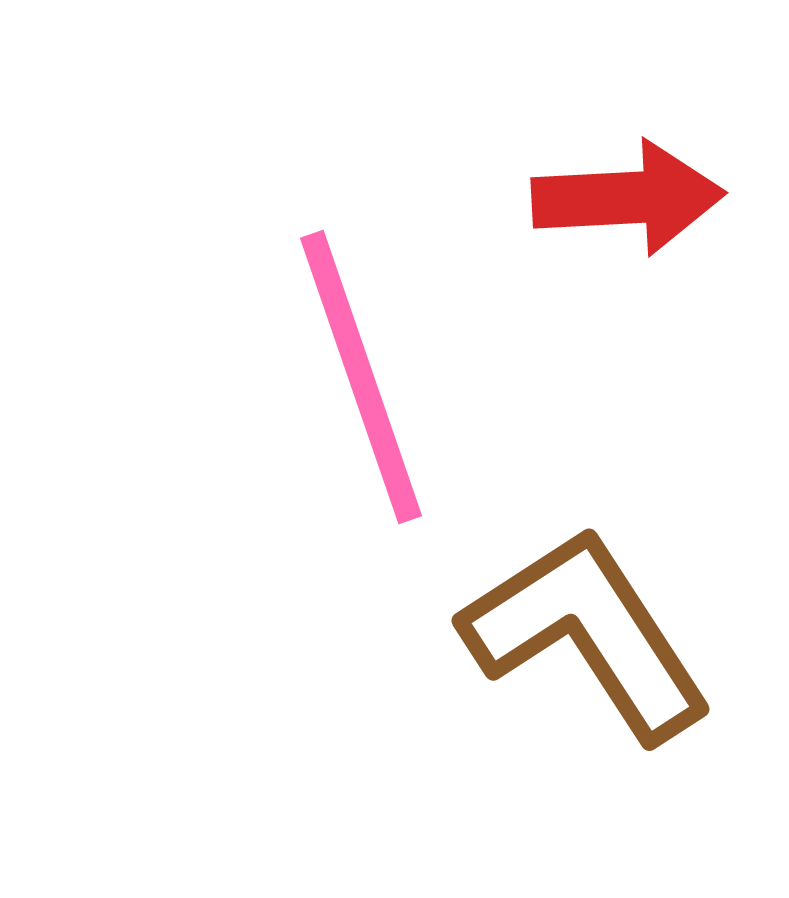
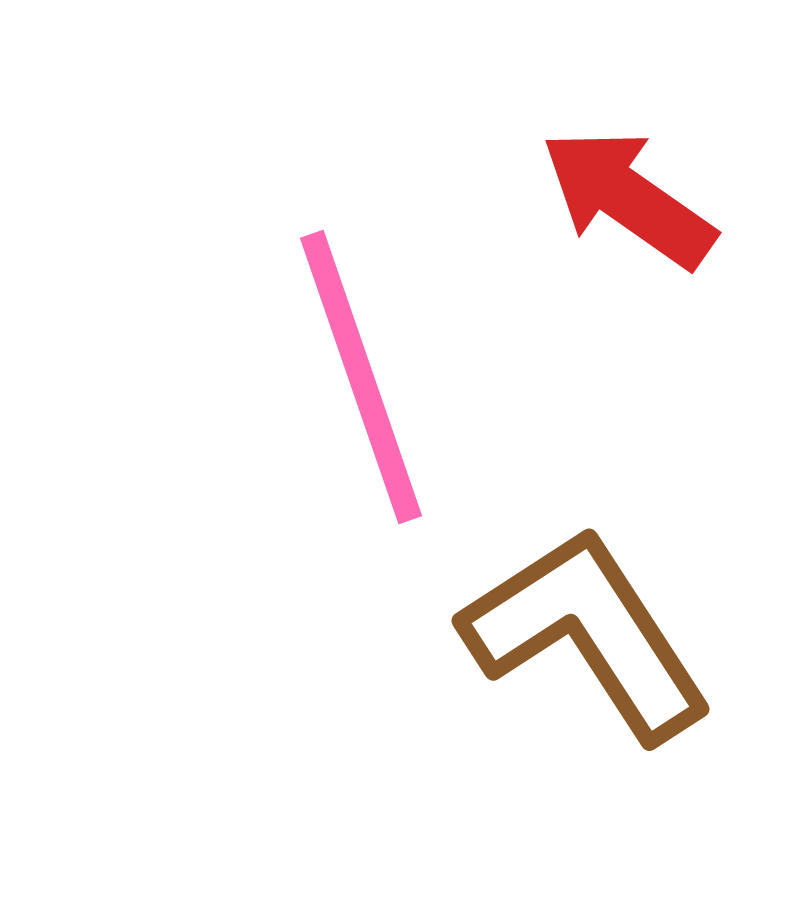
red arrow: rotated 142 degrees counterclockwise
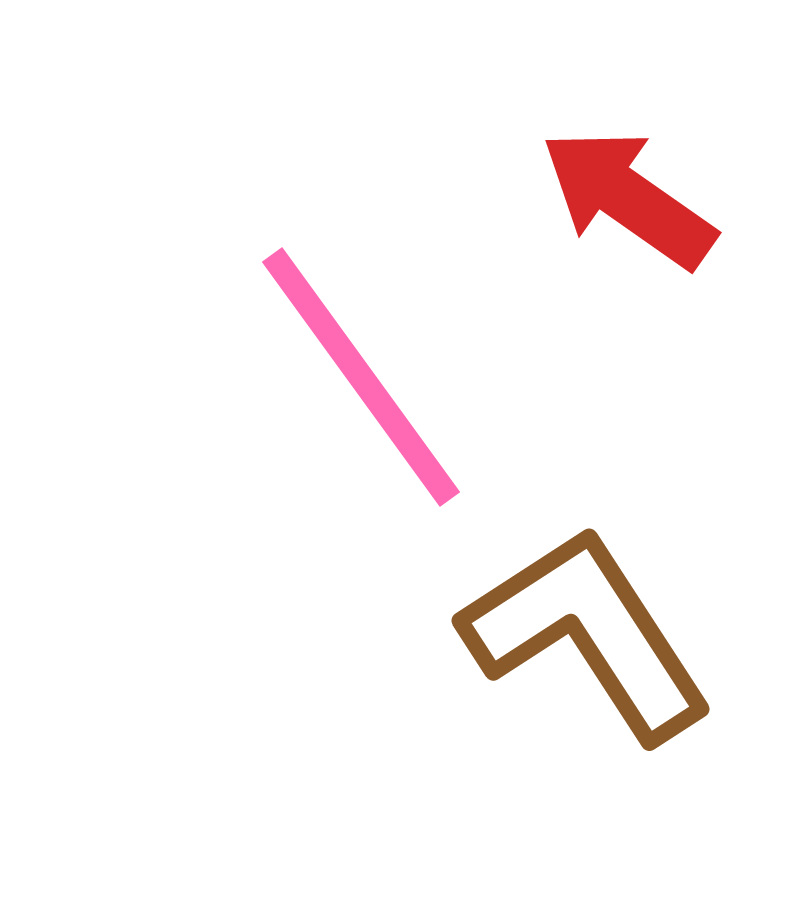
pink line: rotated 17 degrees counterclockwise
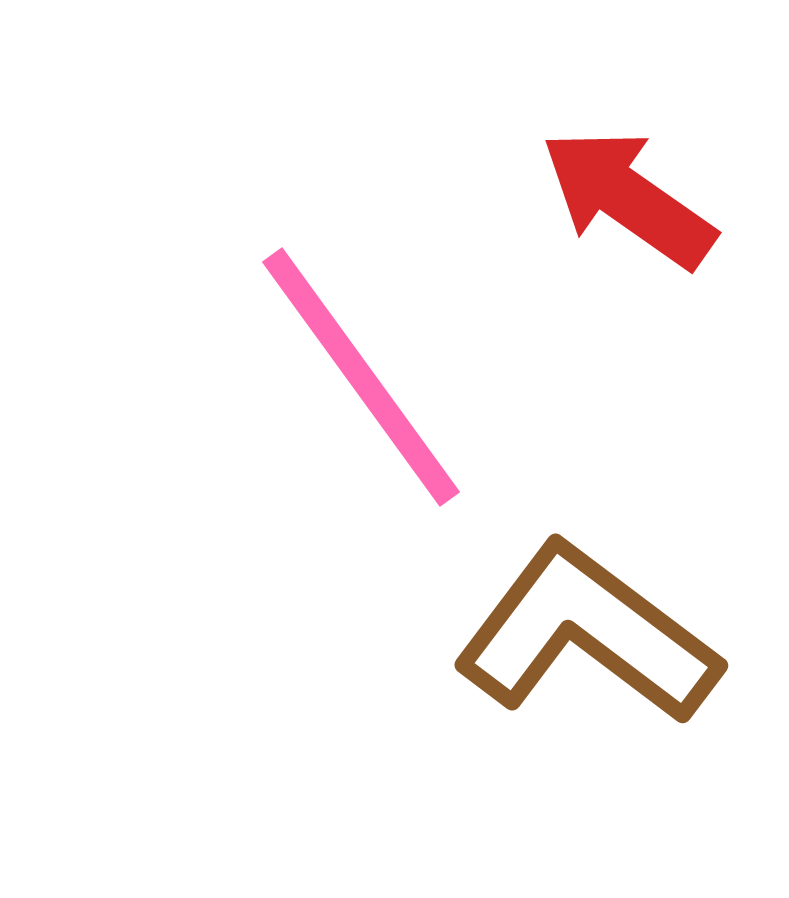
brown L-shape: rotated 20 degrees counterclockwise
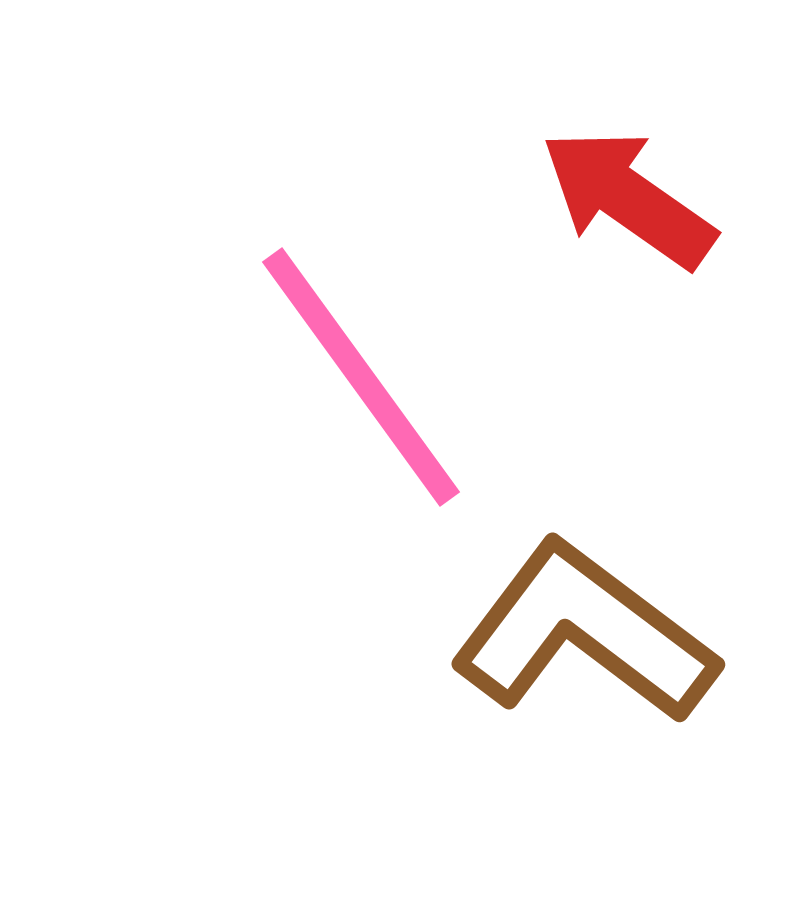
brown L-shape: moved 3 px left, 1 px up
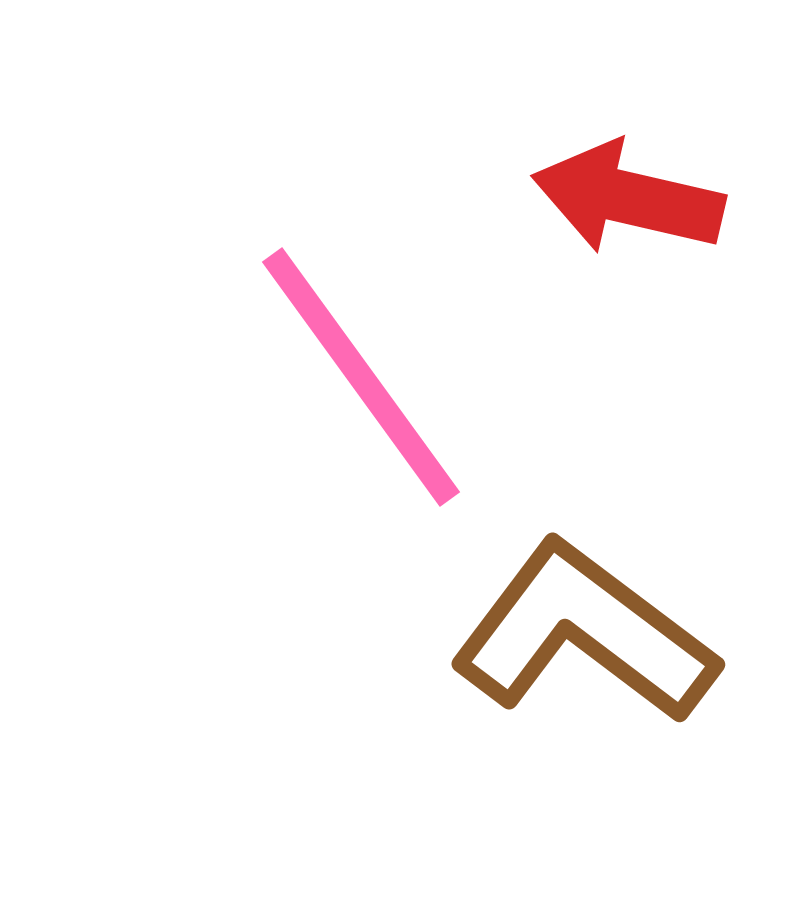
red arrow: rotated 22 degrees counterclockwise
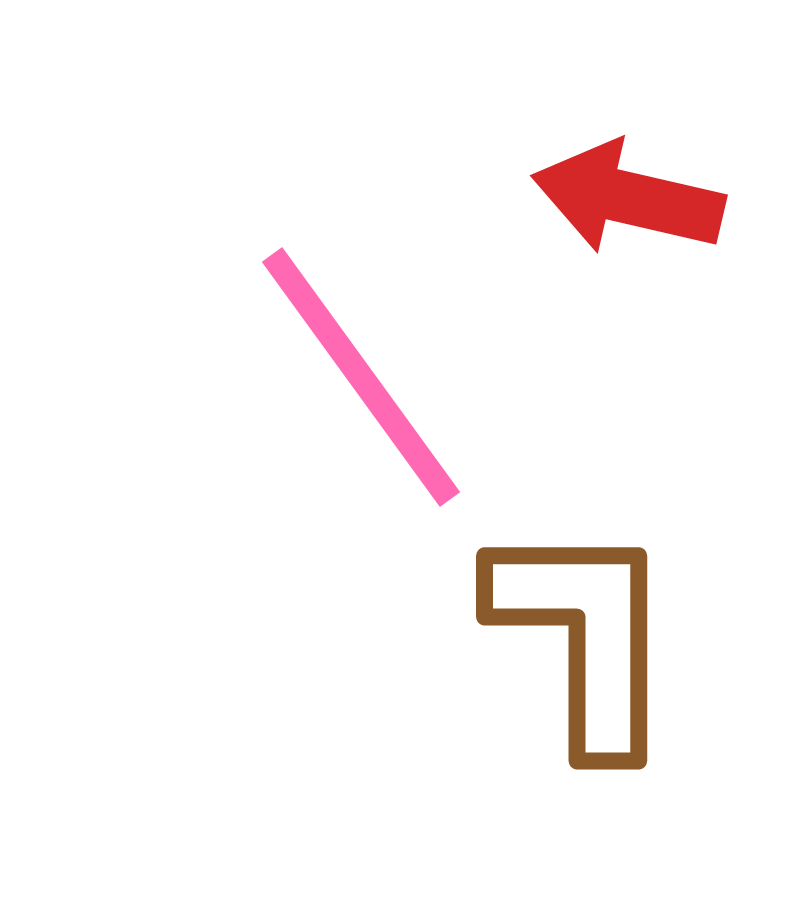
brown L-shape: moved 3 px down; rotated 53 degrees clockwise
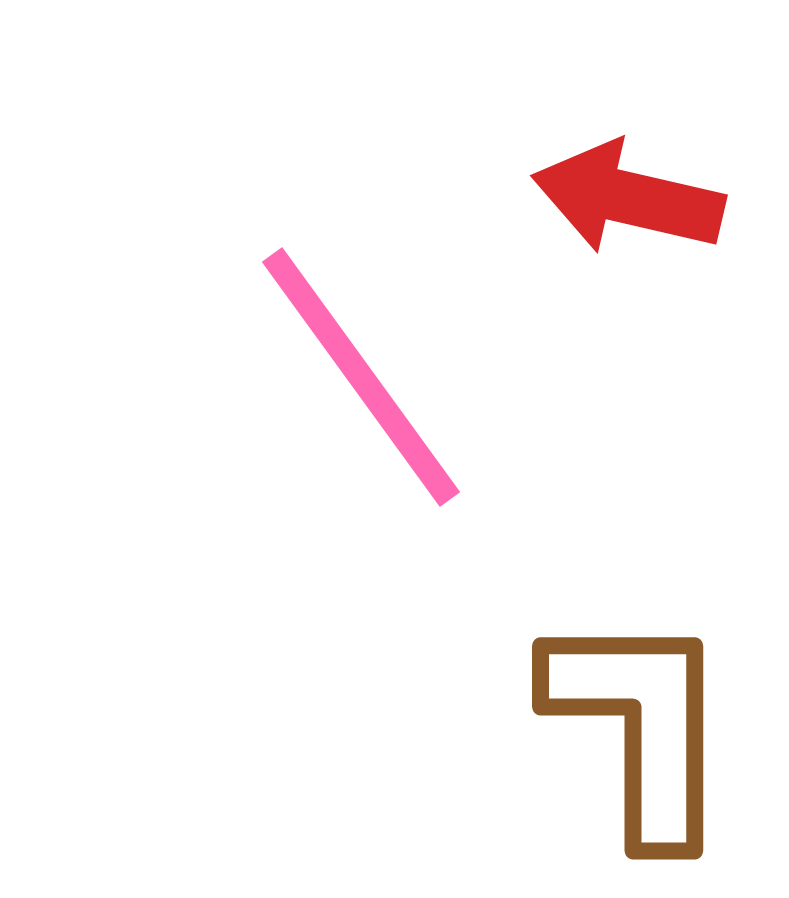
brown L-shape: moved 56 px right, 90 px down
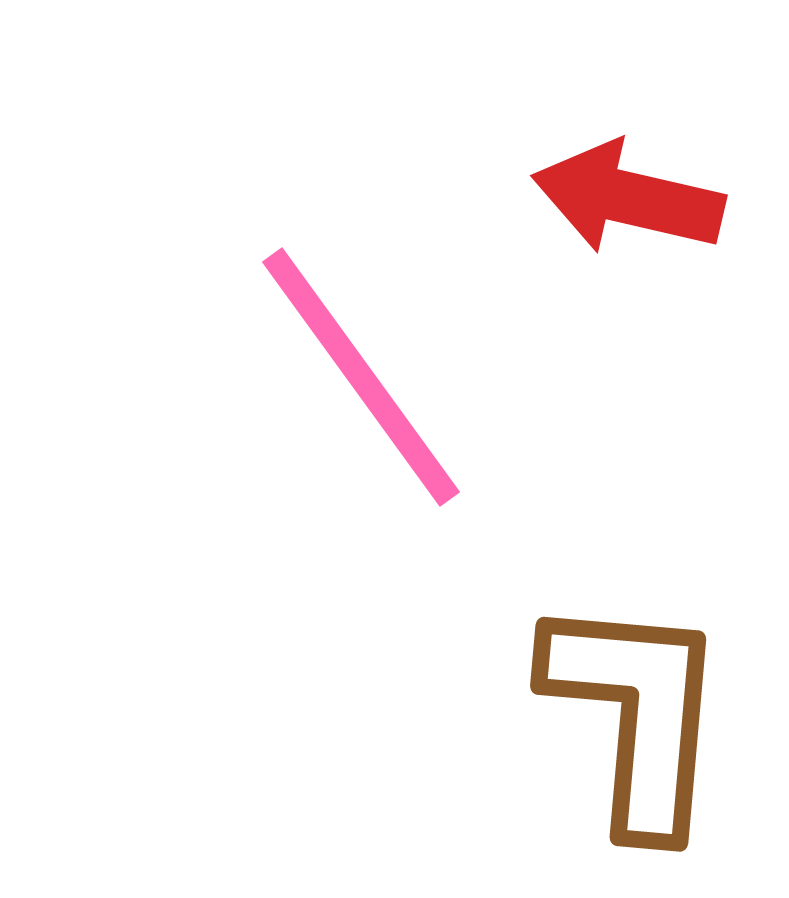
brown L-shape: moved 4 px left, 12 px up; rotated 5 degrees clockwise
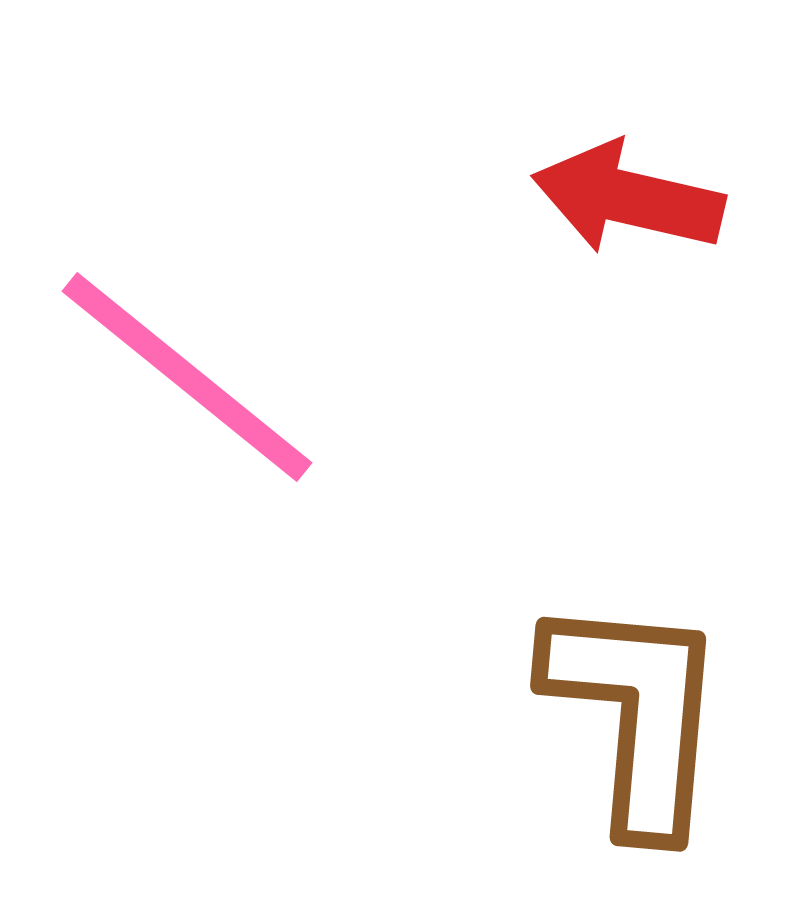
pink line: moved 174 px left; rotated 15 degrees counterclockwise
